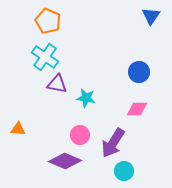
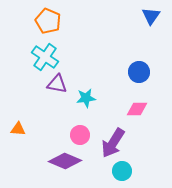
cyan star: rotated 18 degrees counterclockwise
cyan circle: moved 2 px left
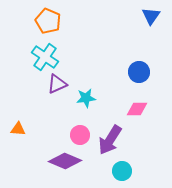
purple triangle: rotated 35 degrees counterclockwise
purple arrow: moved 3 px left, 3 px up
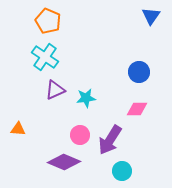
purple triangle: moved 2 px left, 6 px down
purple diamond: moved 1 px left, 1 px down
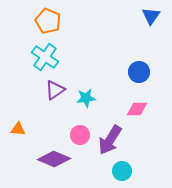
purple triangle: rotated 10 degrees counterclockwise
purple diamond: moved 10 px left, 3 px up
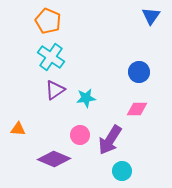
cyan cross: moved 6 px right
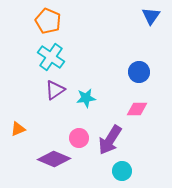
orange triangle: rotated 28 degrees counterclockwise
pink circle: moved 1 px left, 3 px down
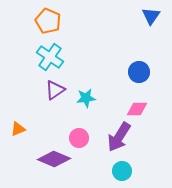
cyan cross: moved 1 px left
purple arrow: moved 9 px right, 3 px up
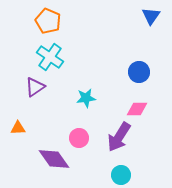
purple triangle: moved 20 px left, 3 px up
orange triangle: moved 1 px up; rotated 21 degrees clockwise
purple diamond: rotated 32 degrees clockwise
cyan circle: moved 1 px left, 4 px down
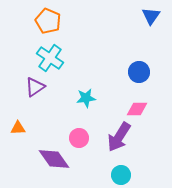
cyan cross: moved 1 px down
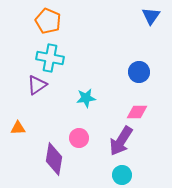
cyan cross: rotated 24 degrees counterclockwise
purple triangle: moved 2 px right, 2 px up
pink diamond: moved 3 px down
purple arrow: moved 2 px right, 4 px down
purple diamond: rotated 44 degrees clockwise
cyan circle: moved 1 px right
